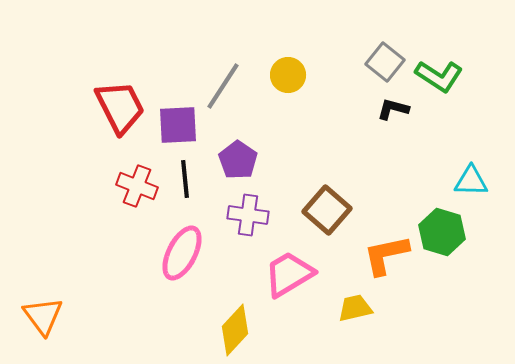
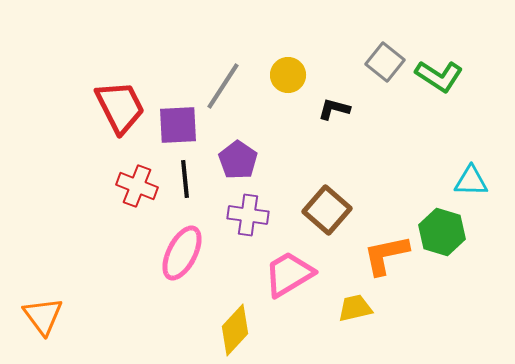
black L-shape: moved 59 px left
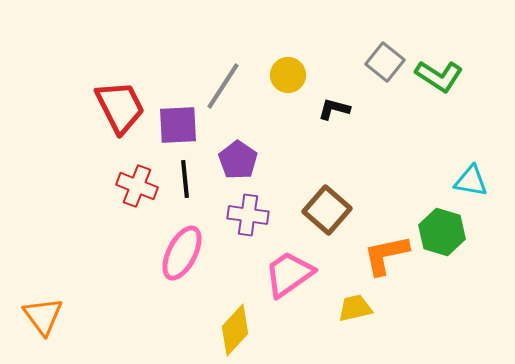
cyan triangle: rotated 9 degrees clockwise
pink trapezoid: rotated 4 degrees counterclockwise
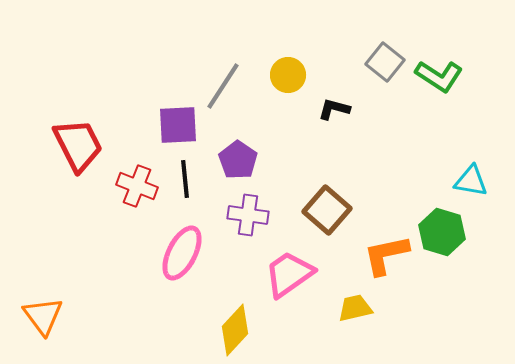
red trapezoid: moved 42 px left, 38 px down
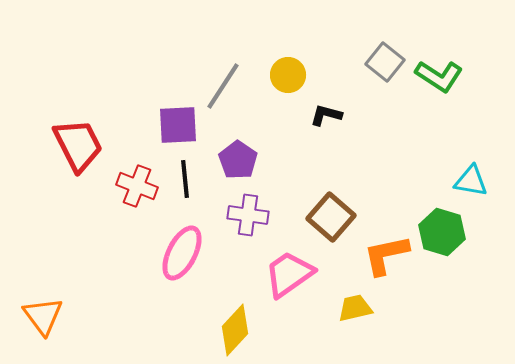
black L-shape: moved 8 px left, 6 px down
brown square: moved 4 px right, 7 px down
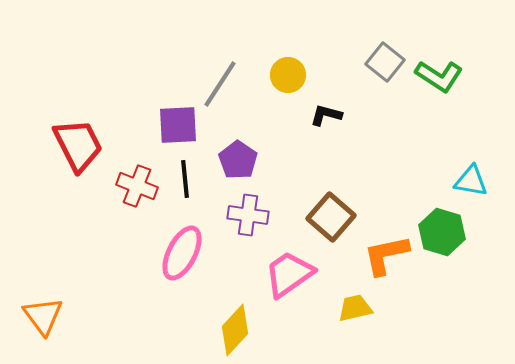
gray line: moved 3 px left, 2 px up
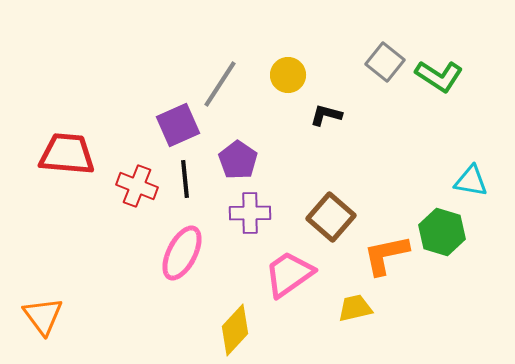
purple square: rotated 21 degrees counterclockwise
red trapezoid: moved 11 px left, 9 px down; rotated 58 degrees counterclockwise
purple cross: moved 2 px right, 2 px up; rotated 9 degrees counterclockwise
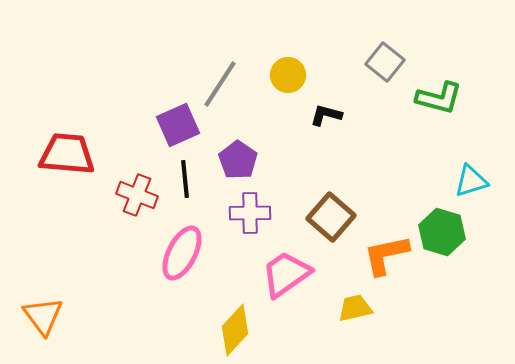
green L-shape: moved 22 px down; rotated 18 degrees counterclockwise
cyan triangle: rotated 27 degrees counterclockwise
red cross: moved 9 px down
pink trapezoid: moved 3 px left
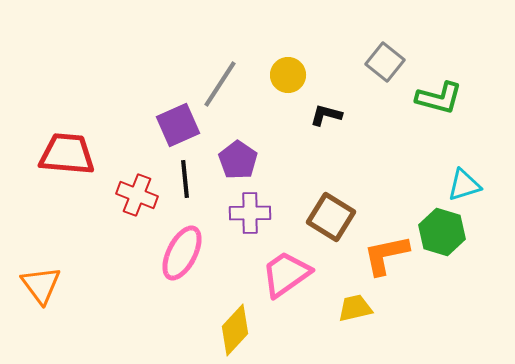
cyan triangle: moved 7 px left, 4 px down
brown square: rotated 9 degrees counterclockwise
orange triangle: moved 2 px left, 31 px up
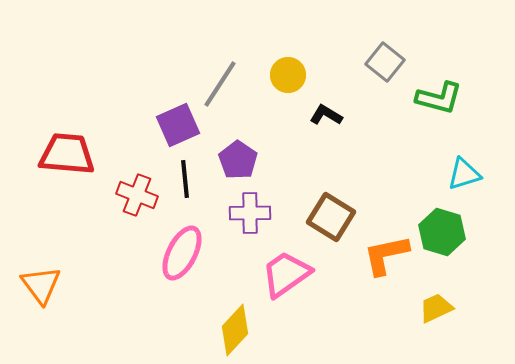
black L-shape: rotated 16 degrees clockwise
cyan triangle: moved 11 px up
yellow trapezoid: moved 81 px right; rotated 12 degrees counterclockwise
